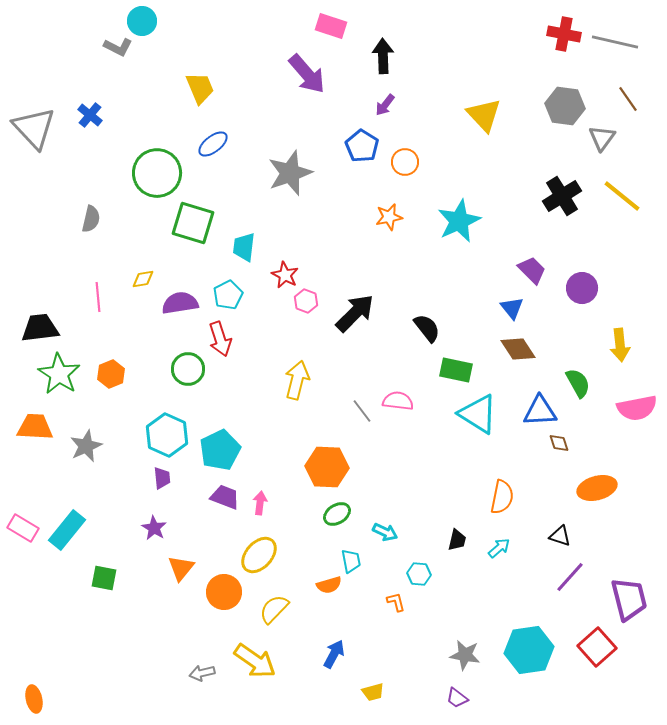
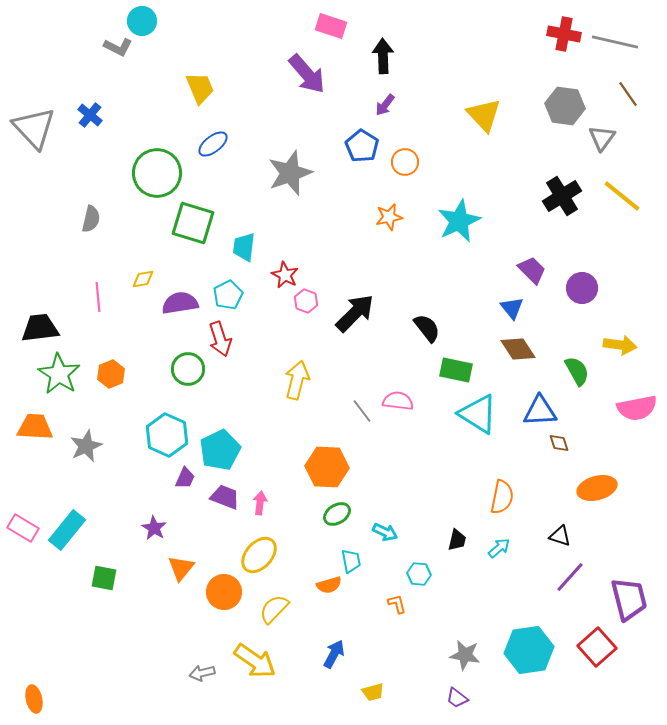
brown line at (628, 99): moved 5 px up
yellow arrow at (620, 345): rotated 76 degrees counterclockwise
green semicircle at (578, 383): moved 1 px left, 12 px up
purple trapezoid at (162, 478): moved 23 px right; rotated 30 degrees clockwise
orange L-shape at (396, 602): moved 1 px right, 2 px down
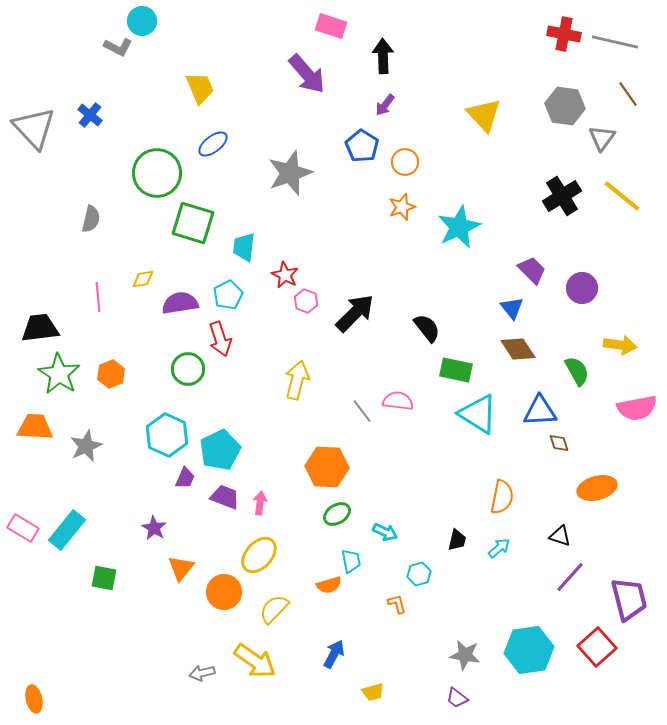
orange star at (389, 217): moved 13 px right, 10 px up; rotated 8 degrees counterclockwise
cyan star at (459, 221): moved 6 px down
cyan hexagon at (419, 574): rotated 20 degrees counterclockwise
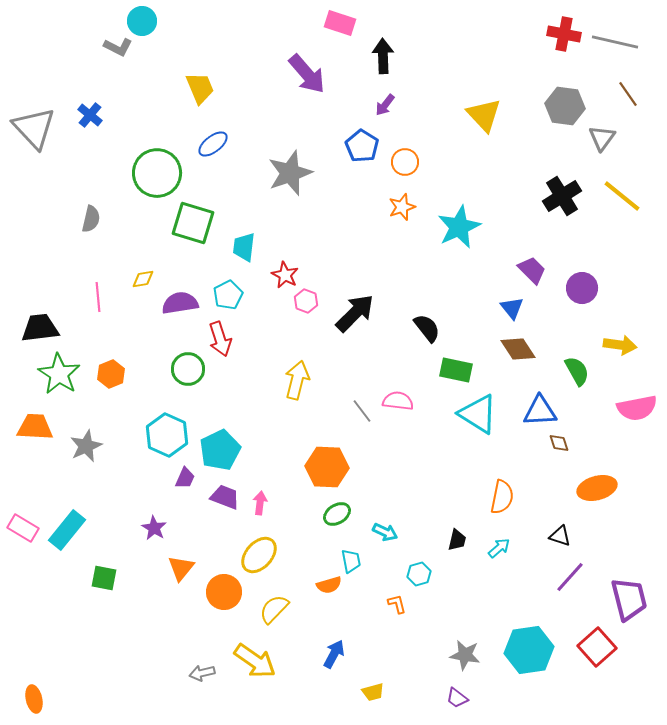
pink rectangle at (331, 26): moved 9 px right, 3 px up
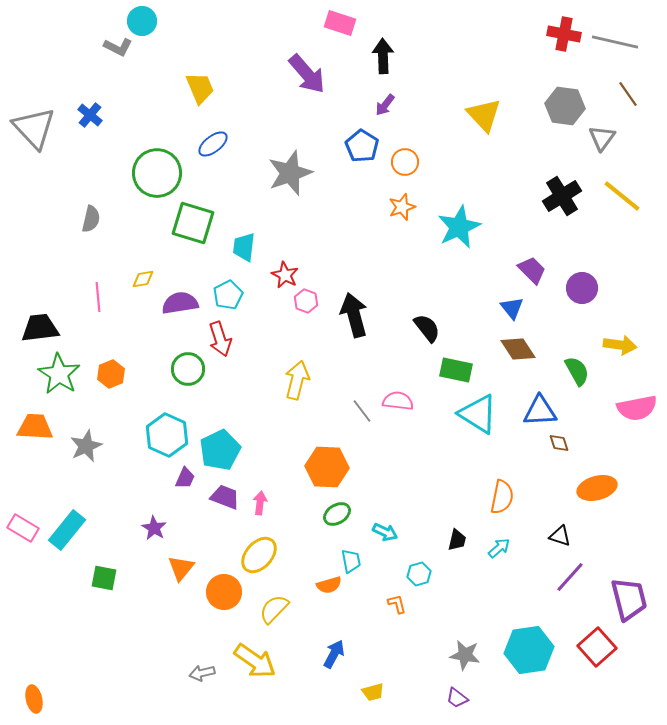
black arrow at (355, 313): moved 1 px left, 2 px down; rotated 60 degrees counterclockwise
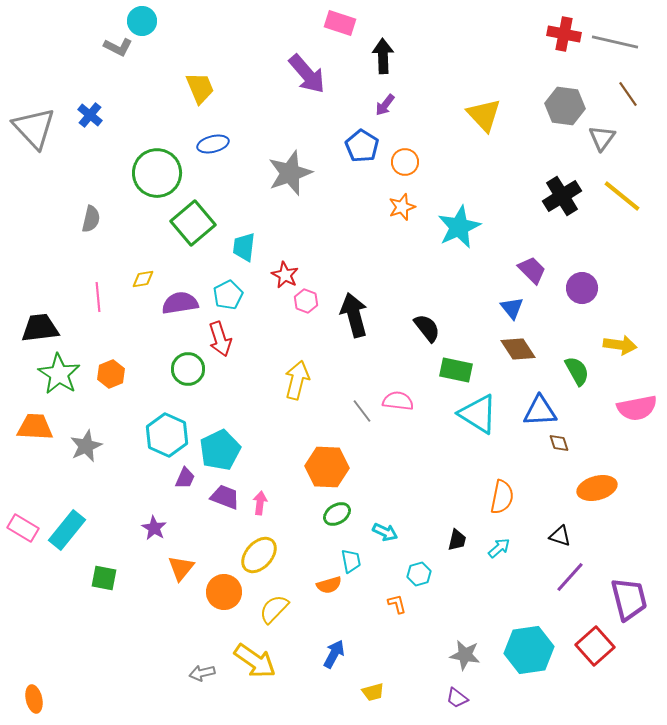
blue ellipse at (213, 144): rotated 24 degrees clockwise
green square at (193, 223): rotated 33 degrees clockwise
red square at (597, 647): moved 2 px left, 1 px up
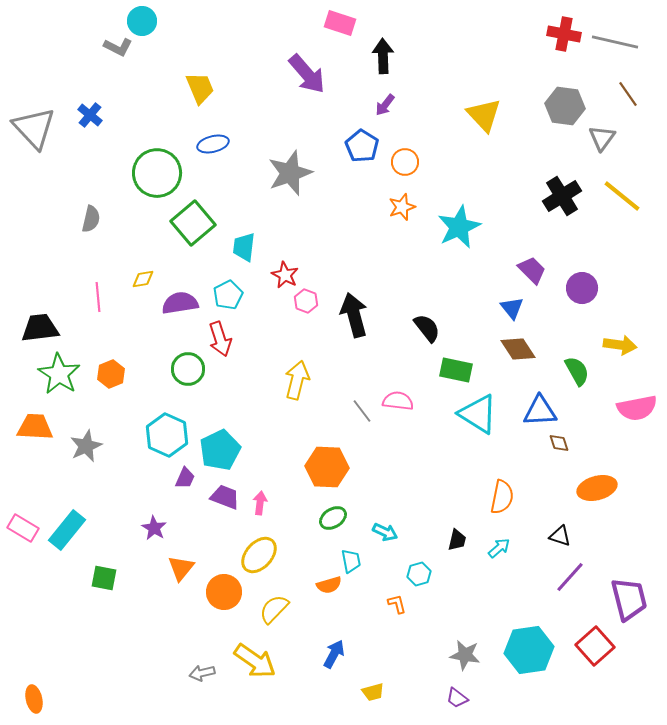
green ellipse at (337, 514): moved 4 px left, 4 px down
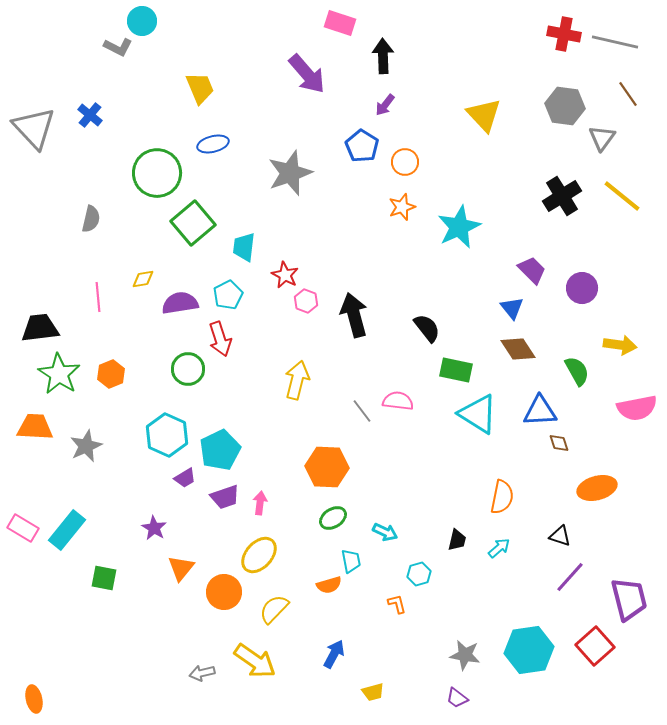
purple trapezoid at (185, 478): rotated 35 degrees clockwise
purple trapezoid at (225, 497): rotated 140 degrees clockwise
